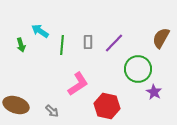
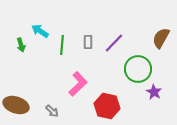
pink L-shape: rotated 10 degrees counterclockwise
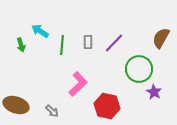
green circle: moved 1 px right
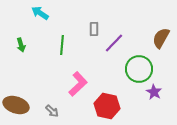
cyan arrow: moved 18 px up
gray rectangle: moved 6 px right, 13 px up
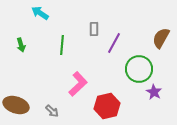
purple line: rotated 15 degrees counterclockwise
red hexagon: rotated 25 degrees counterclockwise
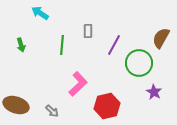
gray rectangle: moved 6 px left, 2 px down
purple line: moved 2 px down
green circle: moved 6 px up
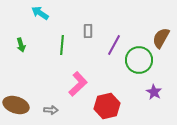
green circle: moved 3 px up
gray arrow: moved 1 px left, 1 px up; rotated 40 degrees counterclockwise
